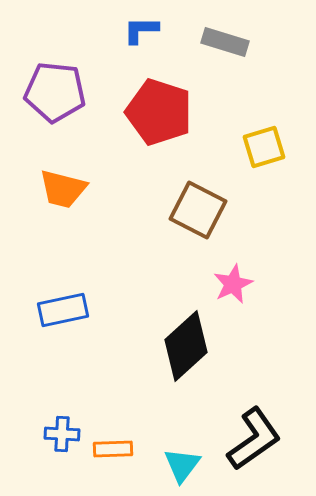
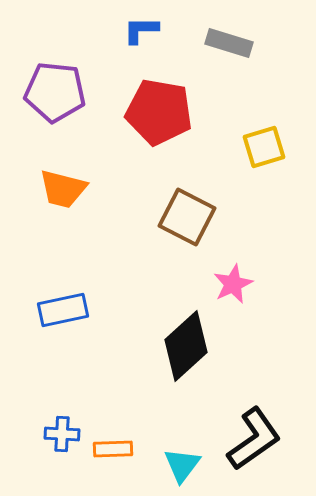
gray rectangle: moved 4 px right, 1 px down
red pentagon: rotated 8 degrees counterclockwise
brown square: moved 11 px left, 7 px down
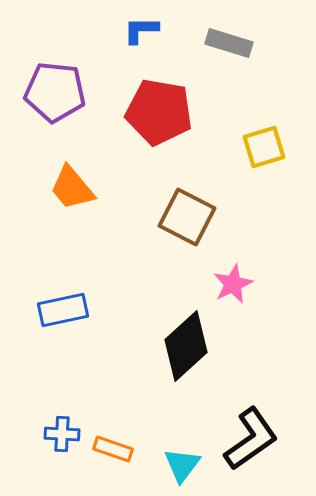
orange trapezoid: moved 9 px right, 1 px up; rotated 36 degrees clockwise
black L-shape: moved 3 px left
orange rectangle: rotated 21 degrees clockwise
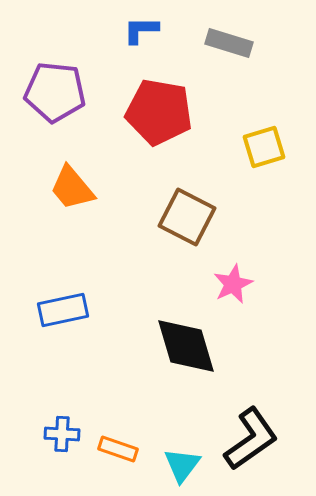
black diamond: rotated 64 degrees counterclockwise
orange rectangle: moved 5 px right
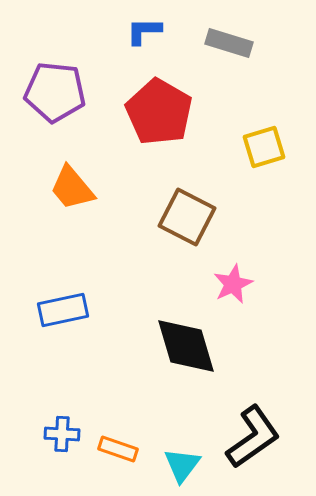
blue L-shape: moved 3 px right, 1 px down
red pentagon: rotated 20 degrees clockwise
black L-shape: moved 2 px right, 2 px up
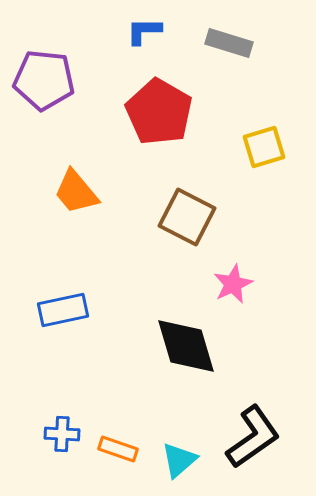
purple pentagon: moved 11 px left, 12 px up
orange trapezoid: moved 4 px right, 4 px down
cyan triangle: moved 3 px left, 5 px up; rotated 12 degrees clockwise
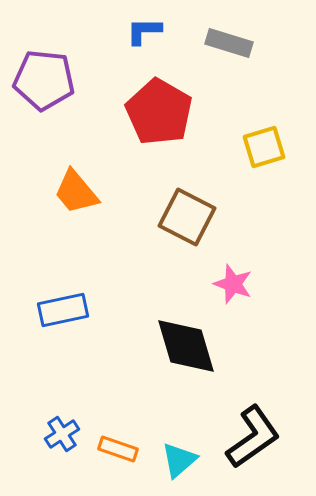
pink star: rotated 27 degrees counterclockwise
blue cross: rotated 36 degrees counterclockwise
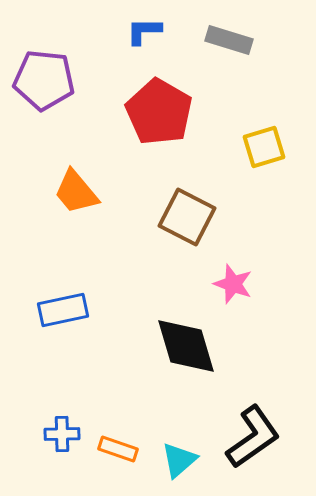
gray rectangle: moved 3 px up
blue cross: rotated 32 degrees clockwise
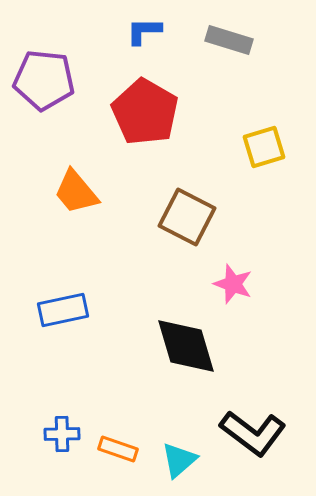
red pentagon: moved 14 px left
black L-shape: moved 4 px up; rotated 72 degrees clockwise
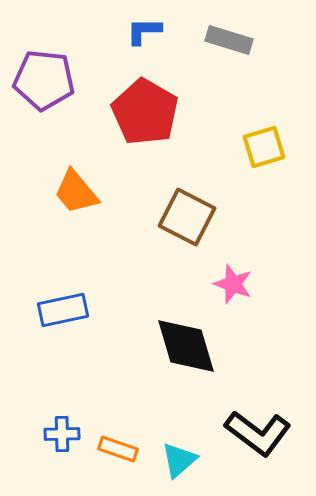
black L-shape: moved 5 px right
